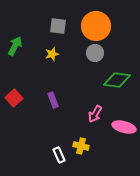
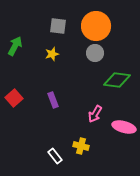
white rectangle: moved 4 px left, 1 px down; rotated 14 degrees counterclockwise
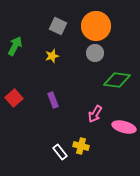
gray square: rotated 18 degrees clockwise
yellow star: moved 2 px down
white rectangle: moved 5 px right, 4 px up
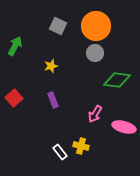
yellow star: moved 1 px left, 10 px down
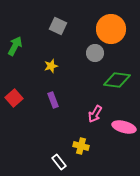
orange circle: moved 15 px right, 3 px down
white rectangle: moved 1 px left, 10 px down
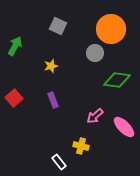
pink arrow: moved 2 px down; rotated 18 degrees clockwise
pink ellipse: rotated 30 degrees clockwise
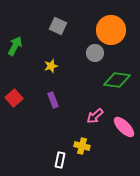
orange circle: moved 1 px down
yellow cross: moved 1 px right
white rectangle: moved 1 px right, 2 px up; rotated 49 degrees clockwise
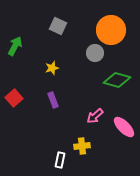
yellow star: moved 1 px right, 2 px down
green diamond: rotated 8 degrees clockwise
yellow cross: rotated 21 degrees counterclockwise
